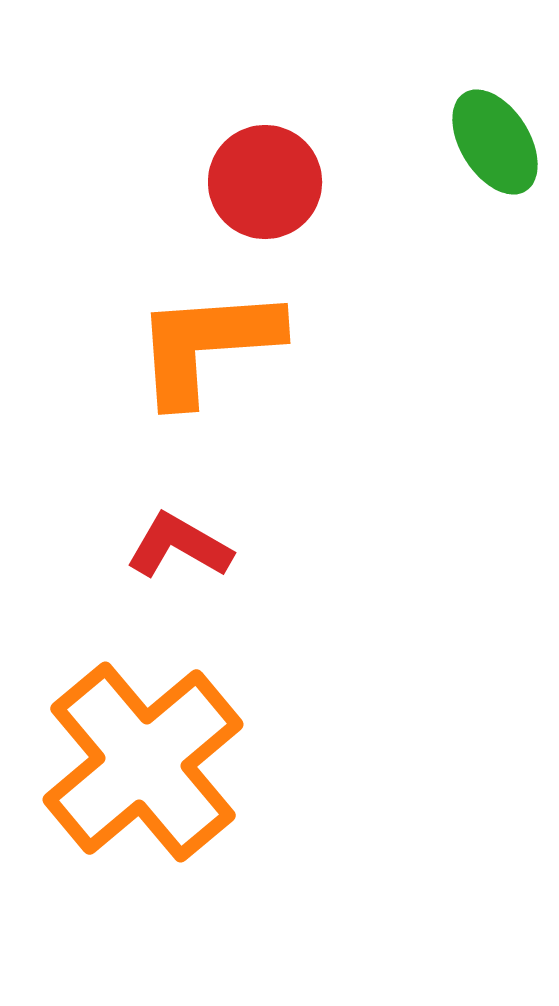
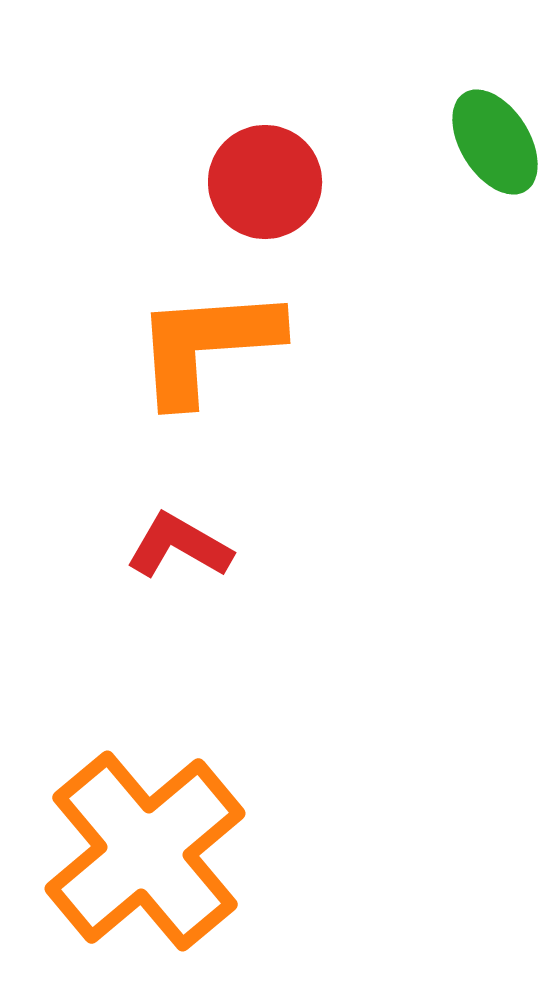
orange cross: moved 2 px right, 89 px down
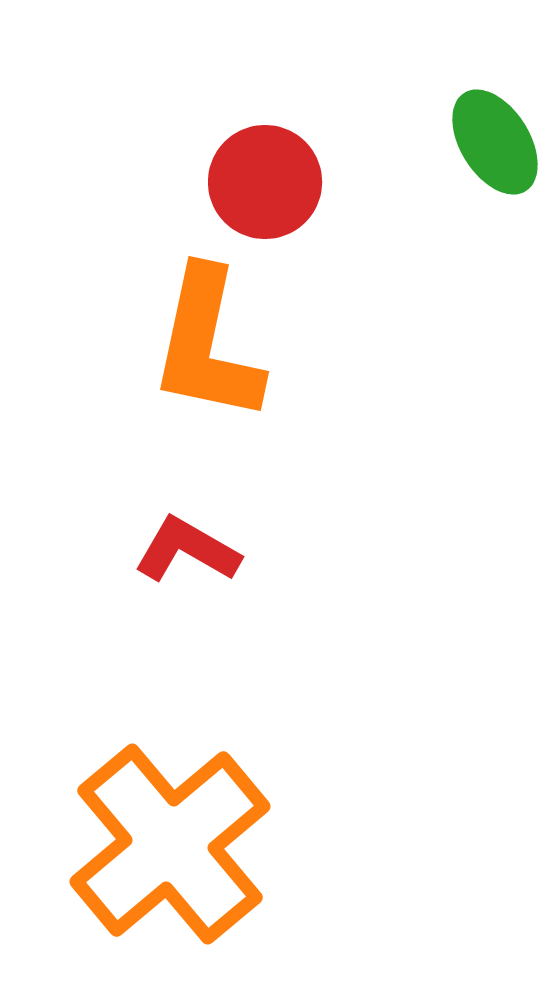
orange L-shape: rotated 74 degrees counterclockwise
red L-shape: moved 8 px right, 4 px down
orange cross: moved 25 px right, 7 px up
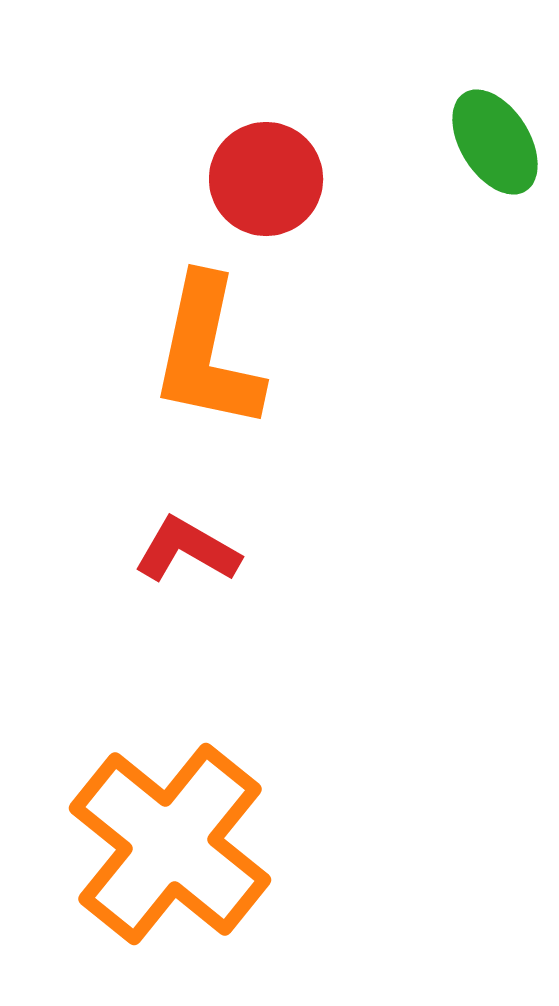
red circle: moved 1 px right, 3 px up
orange L-shape: moved 8 px down
orange cross: rotated 11 degrees counterclockwise
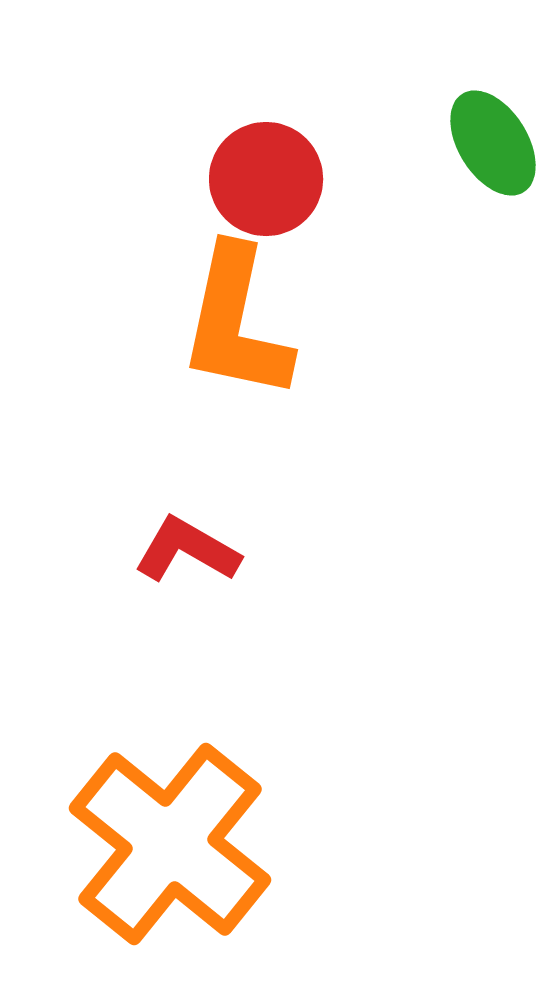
green ellipse: moved 2 px left, 1 px down
orange L-shape: moved 29 px right, 30 px up
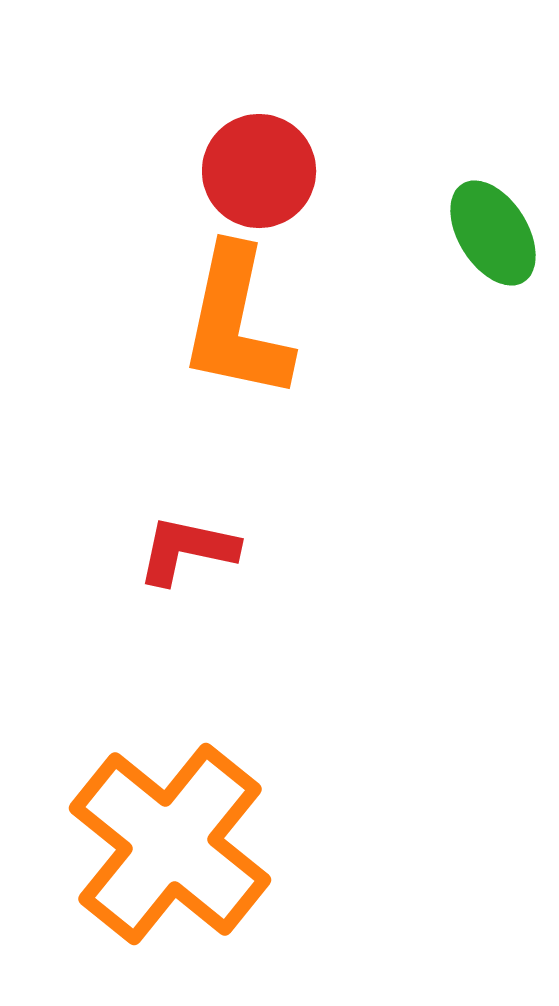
green ellipse: moved 90 px down
red circle: moved 7 px left, 8 px up
red L-shape: rotated 18 degrees counterclockwise
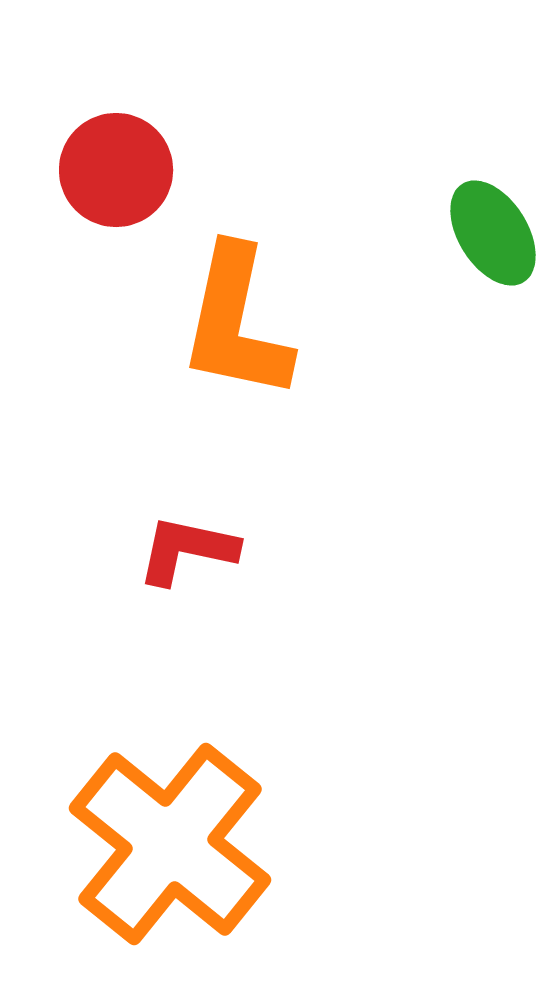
red circle: moved 143 px left, 1 px up
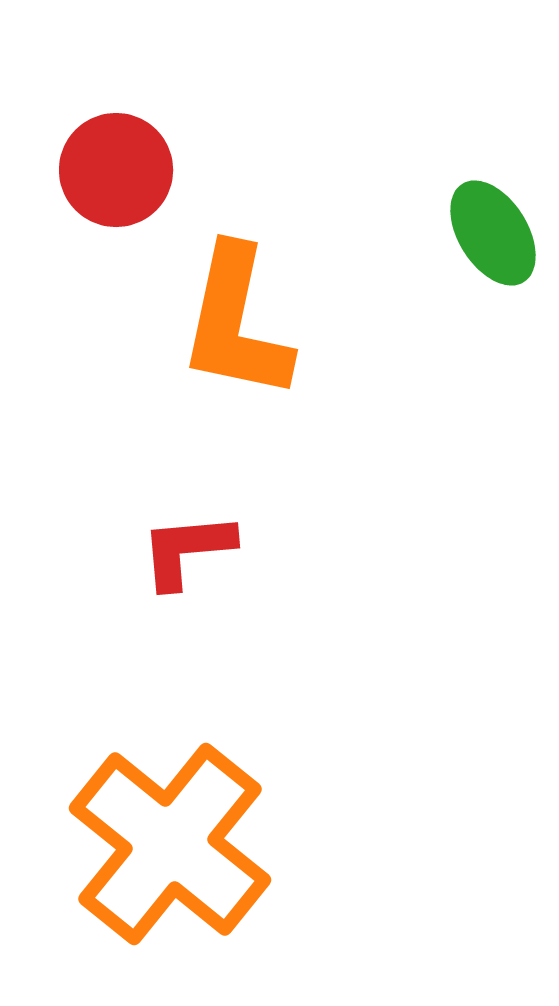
red L-shape: rotated 17 degrees counterclockwise
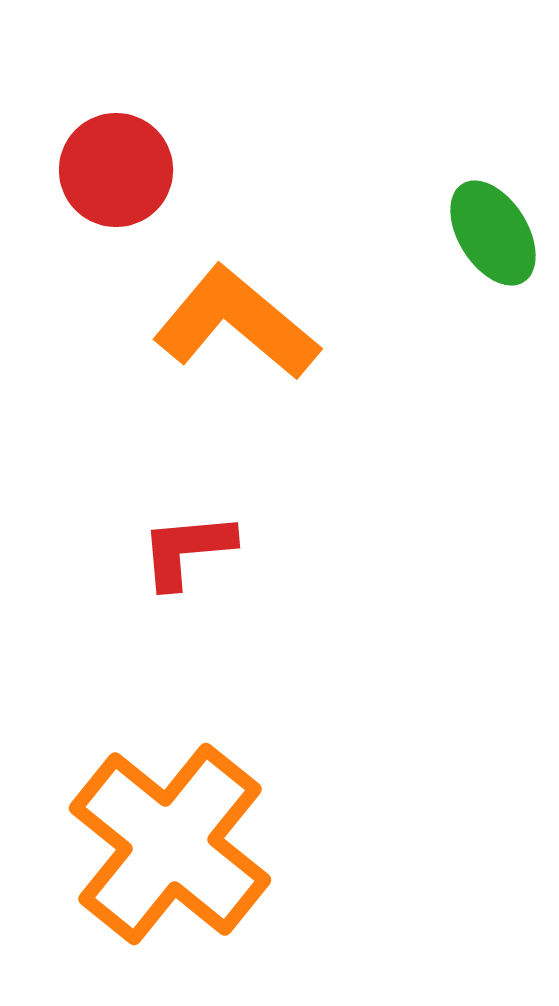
orange L-shape: rotated 118 degrees clockwise
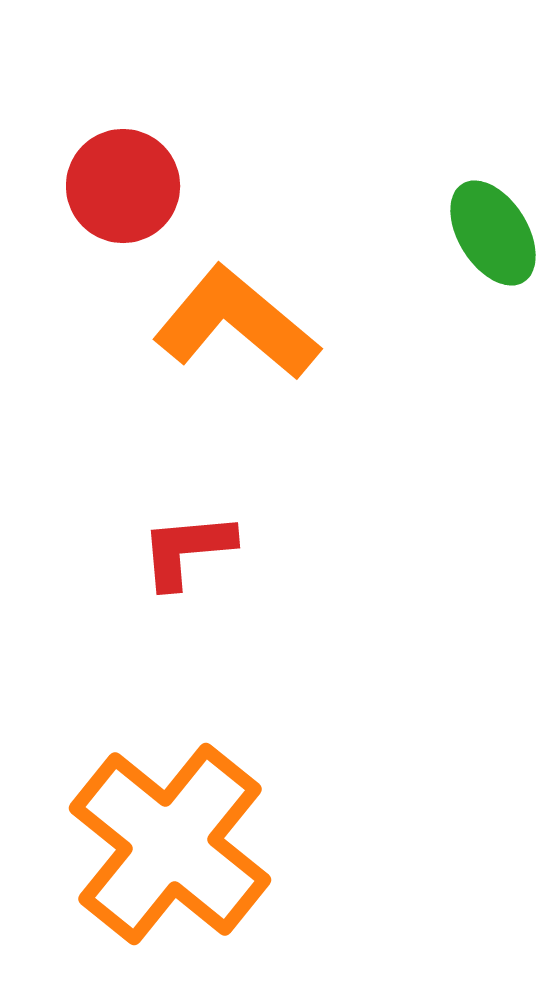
red circle: moved 7 px right, 16 px down
